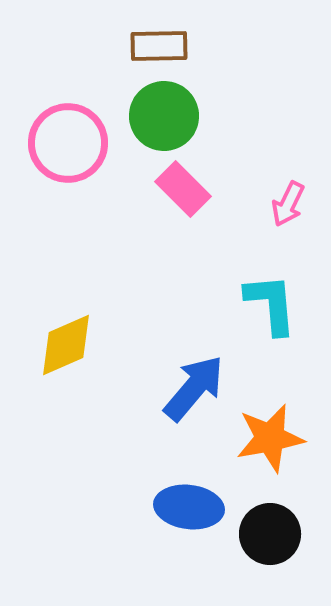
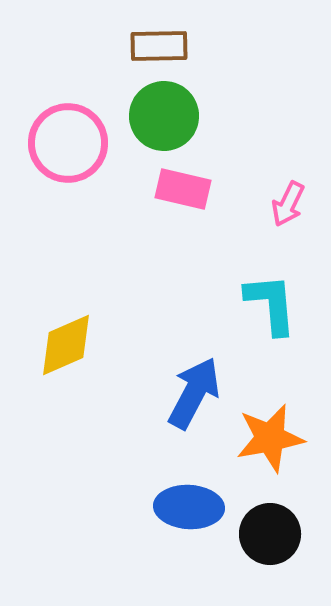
pink rectangle: rotated 32 degrees counterclockwise
blue arrow: moved 5 px down; rotated 12 degrees counterclockwise
blue ellipse: rotated 4 degrees counterclockwise
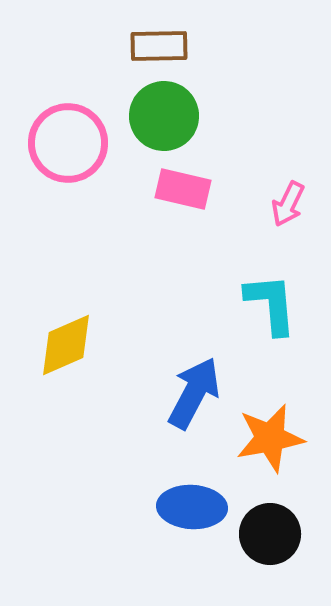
blue ellipse: moved 3 px right
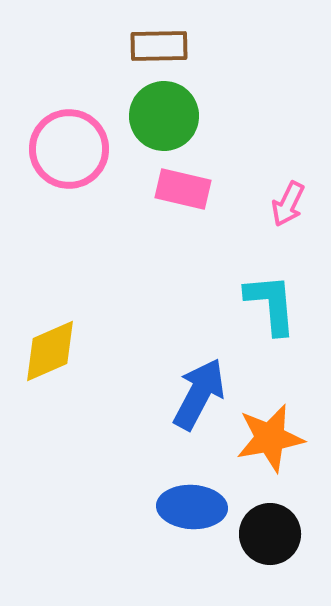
pink circle: moved 1 px right, 6 px down
yellow diamond: moved 16 px left, 6 px down
blue arrow: moved 5 px right, 1 px down
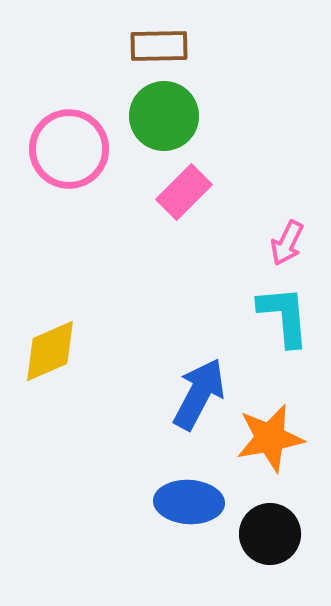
pink rectangle: moved 1 px right, 3 px down; rotated 58 degrees counterclockwise
pink arrow: moved 1 px left, 39 px down
cyan L-shape: moved 13 px right, 12 px down
blue ellipse: moved 3 px left, 5 px up
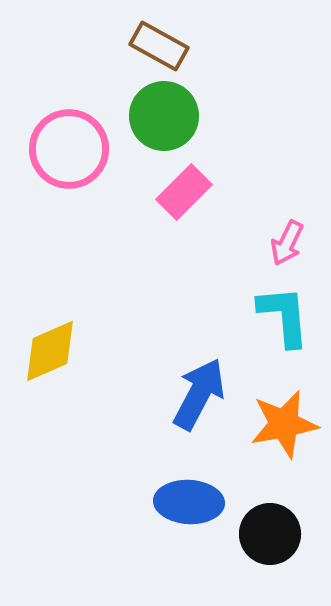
brown rectangle: rotated 30 degrees clockwise
orange star: moved 14 px right, 14 px up
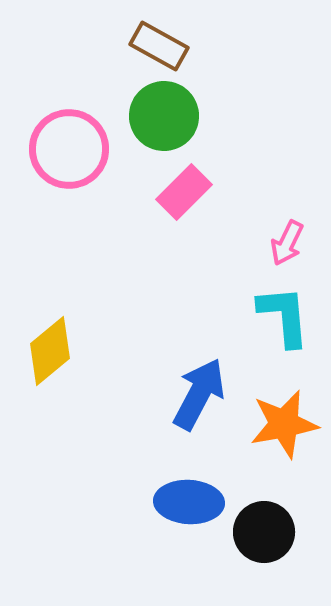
yellow diamond: rotated 16 degrees counterclockwise
black circle: moved 6 px left, 2 px up
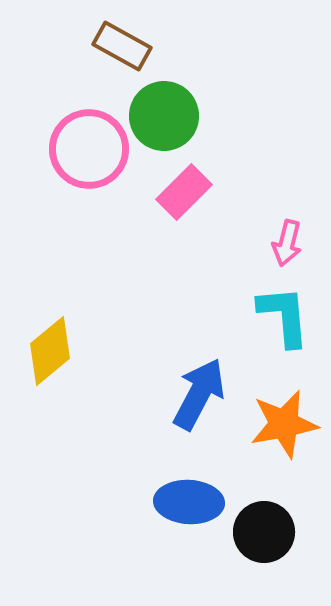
brown rectangle: moved 37 px left
pink circle: moved 20 px right
pink arrow: rotated 12 degrees counterclockwise
